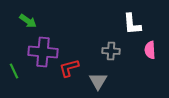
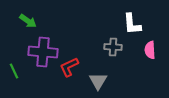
gray cross: moved 2 px right, 4 px up
red L-shape: moved 1 px up; rotated 10 degrees counterclockwise
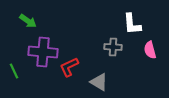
pink semicircle: rotated 12 degrees counterclockwise
gray triangle: moved 1 px right, 1 px down; rotated 30 degrees counterclockwise
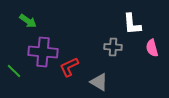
pink semicircle: moved 2 px right, 2 px up
green line: rotated 21 degrees counterclockwise
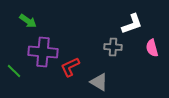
white L-shape: rotated 105 degrees counterclockwise
red L-shape: moved 1 px right
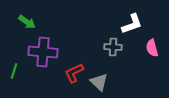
green arrow: moved 1 px left, 1 px down
red L-shape: moved 4 px right, 6 px down
green line: rotated 63 degrees clockwise
gray triangle: rotated 12 degrees clockwise
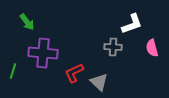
green arrow: rotated 18 degrees clockwise
purple cross: moved 1 px down
green line: moved 1 px left
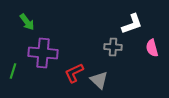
gray triangle: moved 2 px up
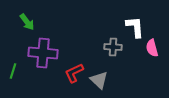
white L-shape: moved 3 px right, 3 px down; rotated 75 degrees counterclockwise
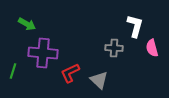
green arrow: moved 2 px down; rotated 24 degrees counterclockwise
white L-shape: moved 1 px up; rotated 20 degrees clockwise
gray cross: moved 1 px right, 1 px down
red L-shape: moved 4 px left
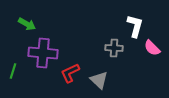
pink semicircle: rotated 30 degrees counterclockwise
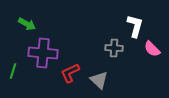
pink semicircle: moved 1 px down
